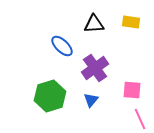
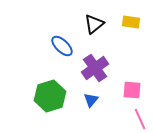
black triangle: rotated 35 degrees counterclockwise
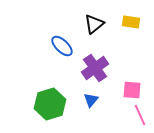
green hexagon: moved 8 px down
pink line: moved 4 px up
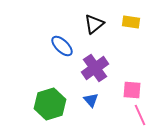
blue triangle: rotated 21 degrees counterclockwise
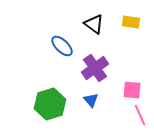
black triangle: rotated 45 degrees counterclockwise
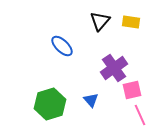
black triangle: moved 6 px right, 3 px up; rotated 35 degrees clockwise
purple cross: moved 19 px right
pink square: rotated 18 degrees counterclockwise
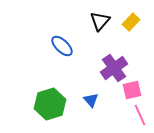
yellow rectangle: rotated 54 degrees counterclockwise
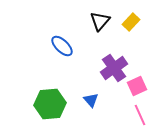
pink square: moved 5 px right, 4 px up; rotated 12 degrees counterclockwise
green hexagon: rotated 12 degrees clockwise
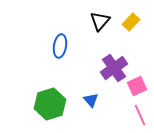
blue ellipse: moved 2 px left; rotated 55 degrees clockwise
green hexagon: rotated 12 degrees counterclockwise
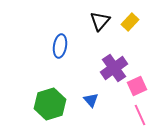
yellow rectangle: moved 1 px left
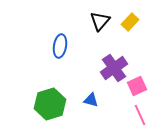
blue triangle: rotated 35 degrees counterclockwise
